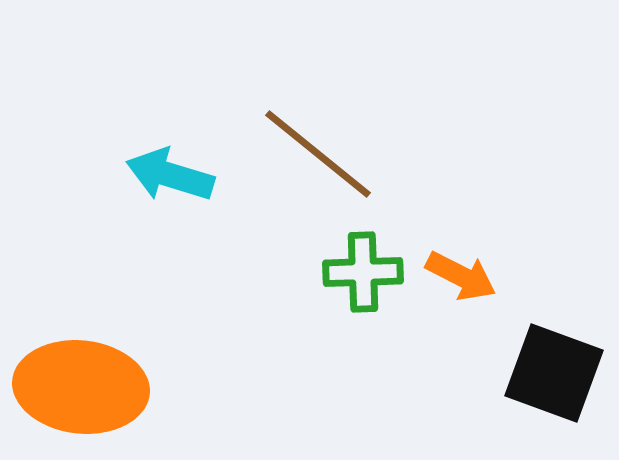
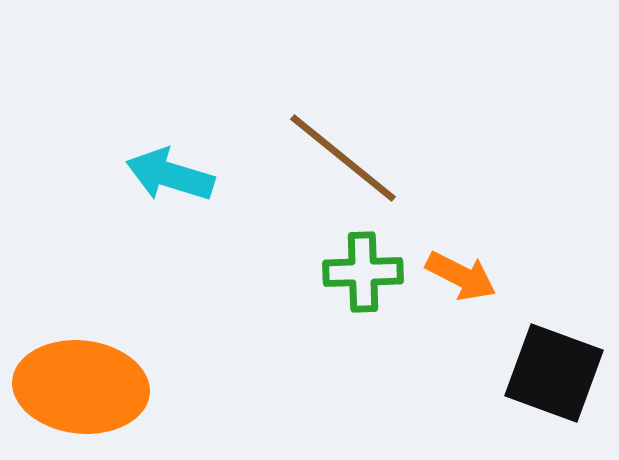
brown line: moved 25 px right, 4 px down
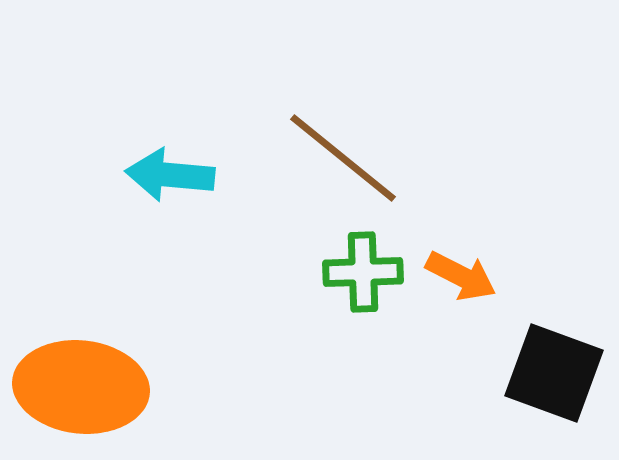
cyan arrow: rotated 12 degrees counterclockwise
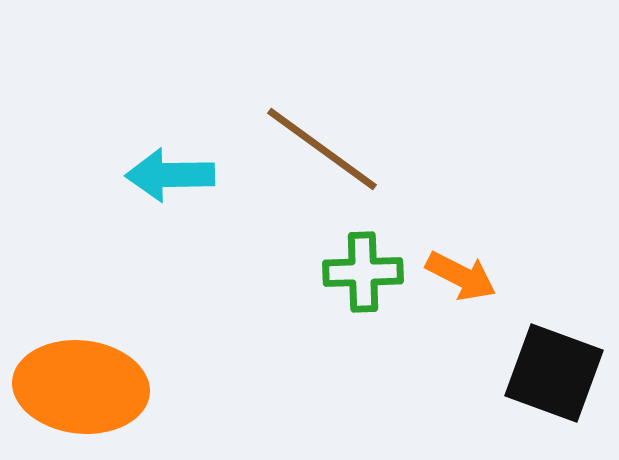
brown line: moved 21 px left, 9 px up; rotated 3 degrees counterclockwise
cyan arrow: rotated 6 degrees counterclockwise
